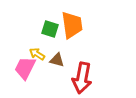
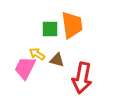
green square: rotated 18 degrees counterclockwise
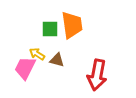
red arrow: moved 15 px right, 3 px up
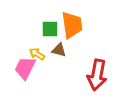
brown triangle: moved 2 px right, 10 px up
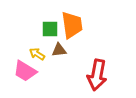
brown triangle: rotated 21 degrees counterclockwise
pink trapezoid: moved 3 px down; rotated 85 degrees counterclockwise
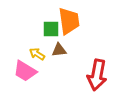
orange trapezoid: moved 3 px left, 4 px up
green square: moved 1 px right
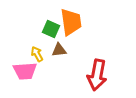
orange trapezoid: moved 2 px right, 1 px down
green square: rotated 24 degrees clockwise
yellow arrow: rotated 28 degrees clockwise
pink trapezoid: rotated 35 degrees counterclockwise
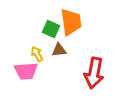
pink trapezoid: moved 1 px right
red arrow: moved 3 px left, 2 px up
